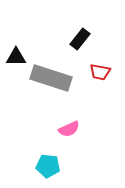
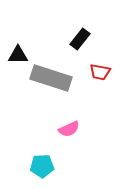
black triangle: moved 2 px right, 2 px up
cyan pentagon: moved 6 px left; rotated 10 degrees counterclockwise
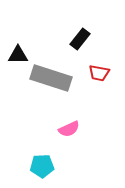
red trapezoid: moved 1 px left, 1 px down
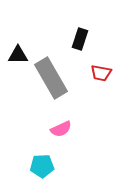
black rectangle: rotated 20 degrees counterclockwise
red trapezoid: moved 2 px right
gray rectangle: rotated 42 degrees clockwise
pink semicircle: moved 8 px left
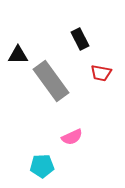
black rectangle: rotated 45 degrees counterclockwise
gray rectangle: moved 3 px down; rotated 6 degrees counterclockwise
pink semicircle: moved 11 px right, 8 px down
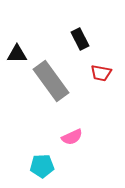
black triangle: moved 1 px left, 1 px up
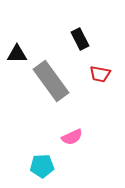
red trapezoid: moved 1 px left, 1 px down
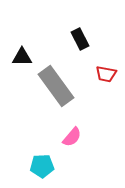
black triangle: moved 5 px right, 3 px down
red trapezoid: moved 6 px right
gray rectangle: moved 5 px right, 5 px down
pink semicircle: rotated 25 degrees counterclockwise
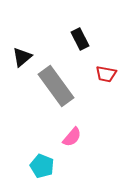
black triangle: rotated 40 degrees counterclockwise
cyan pentagon: rotated 25 degrees clockwise
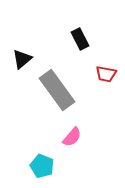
black triangle: moved 2 px down
gray rectangle: moved 1 px right, 4 px down
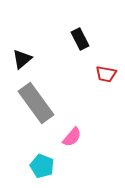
gray rectangle: moved 21 px left, 13 px down
